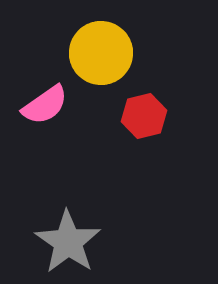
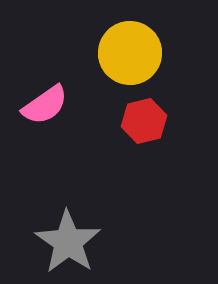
yellow circle: moved 29 px right
red hexagon: moved 5 px down
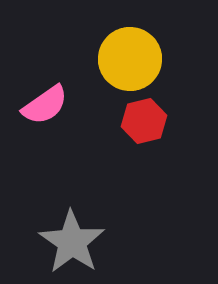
yellow circle: moved 6 px down
gray star: moved 4 px right
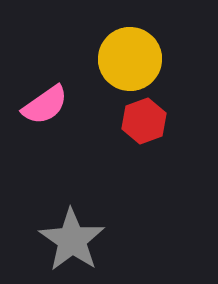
red hexagon: rotated 6 degrees counterclockwise
gray star: moved 2 px up
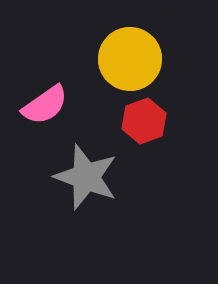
gray star: moved 14 px right, 63 px up; rotated 14 degrees counterclockwise
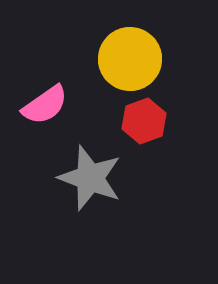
gray star: moved 4 px right, 1 px down
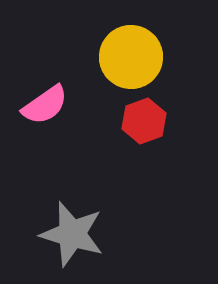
yellow circle: moved 1 px right, 2 px up
gray star: moved 18 px left, 56 px down; rotated 4 degrees counterclockwise
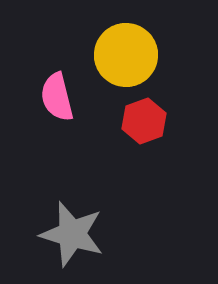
yellow circle: moved 5 px left, 2 px up
pink semicircle: moved 12 px right, 8 px up; rotated 111 degrees clockwise
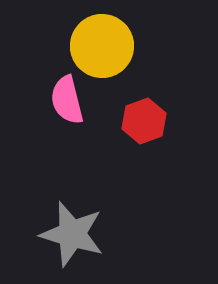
yellow circle: moved 24 px left, 9 px up
pink semicircle: moved 10 px right, 3 px down
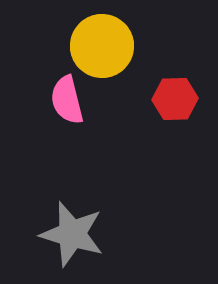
red hexagon: moved 31 px right, 22 px up; rotated 18 degrees clockwise
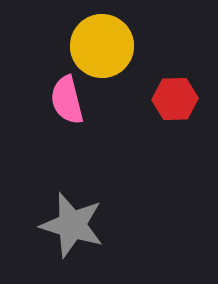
gray star: moved 9 px up
